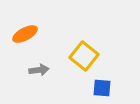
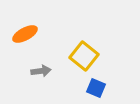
gray arrow: moved 2 px right, 1 px down
blue square: moved 6 px left; rotated 18 degrees clockwise
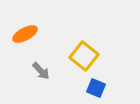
gray arrow: rotated 54 degrees clockwise
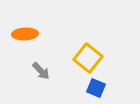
orange ellipse: rotated 25 degrees clockwise
yellow square: moved 4 px right, 2 px down
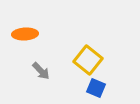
yellow square: moved 2 px down
